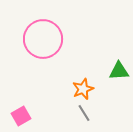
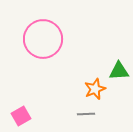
orange star: moved 12 px right
gray line: moved 2 px right, 1 px down; rotated 60 degrees counterclockwise
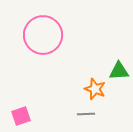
pink circle: moved 4 px up
orange star: rotated 30 degrees counterclockwise
pink square: rotated 12 degrees clockwise
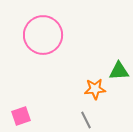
orange star: rotated 25 degrees counterclockwise
gray line: moved 6 px down; rotated 66 degrees clockwise
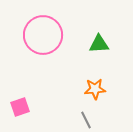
green triangle: moved 20 px left, 27 px up
pink square: moved 1 px left, 9 px up
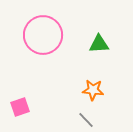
orange star: moved 2 px left, 1 px down; rotated 10 degrees clockwise
gray line: rotated 18 degrees counterclockwise
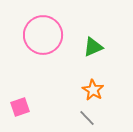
green triangle: moved 6 px left, 3 px down; rotated 20 degrees counterclockwise
orange star: rotated 25 degrees clockwise
gray line: moved 1 px right, 2 px up
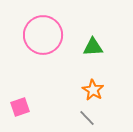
green triangle: rotated 20 degrees clockwise
